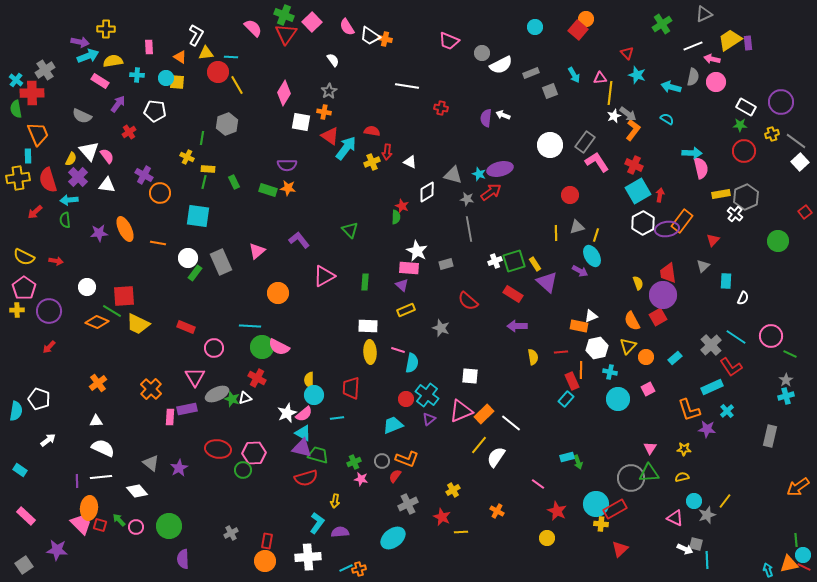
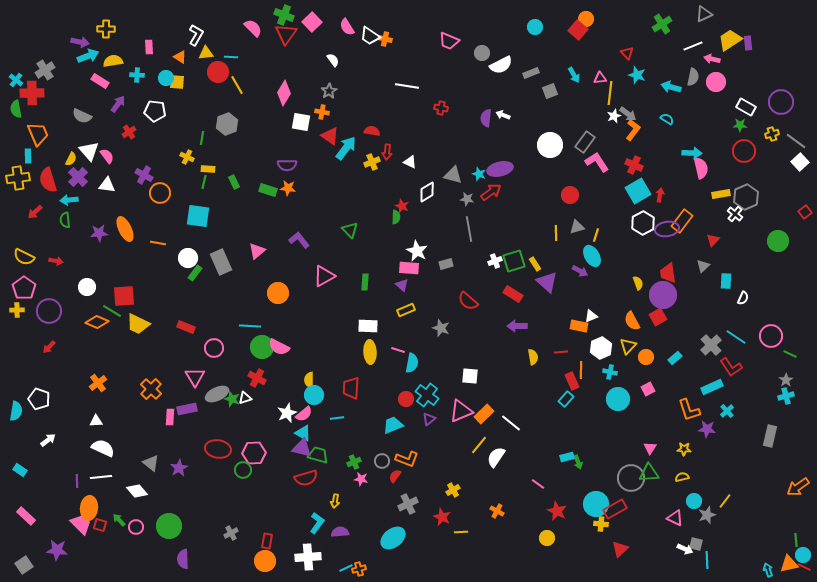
orange cross at (324, 112): moved 2 px left
white hexagon at (597, 348): moved 4 px right; rotated 10 degrees counterclockwise
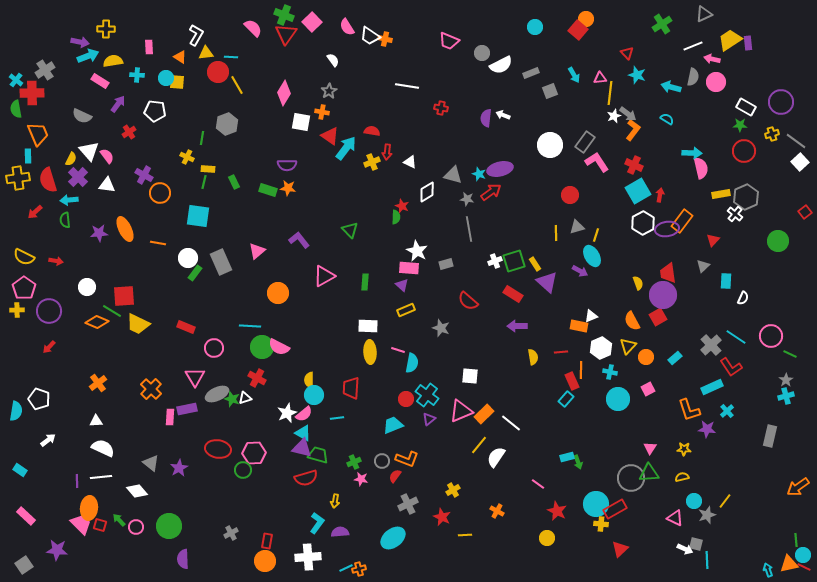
yellow line at (461, 532): moved 4 px right, 3 px down
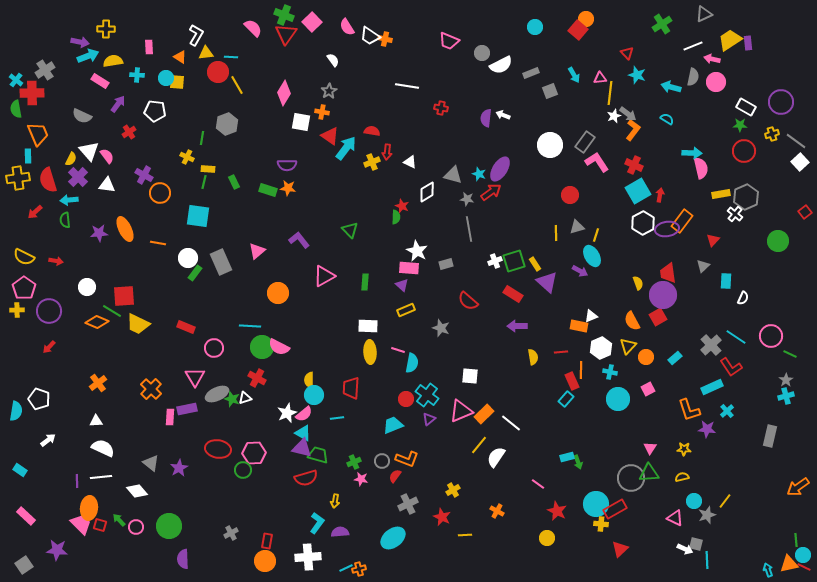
purple ellipse at (500, 169): rotated 45 degrees counterclockwise
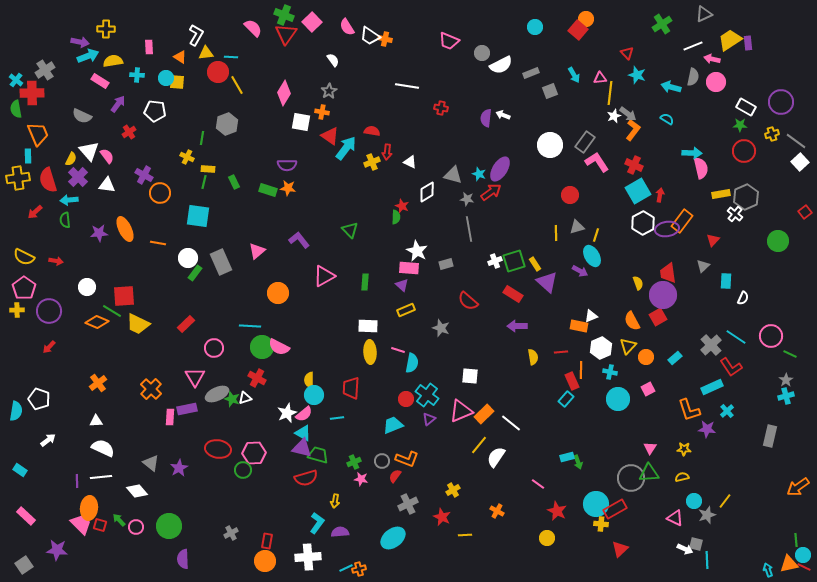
red rectangle at (186, 327): moved 3 px up; rotated 66 degrees counterclockwise
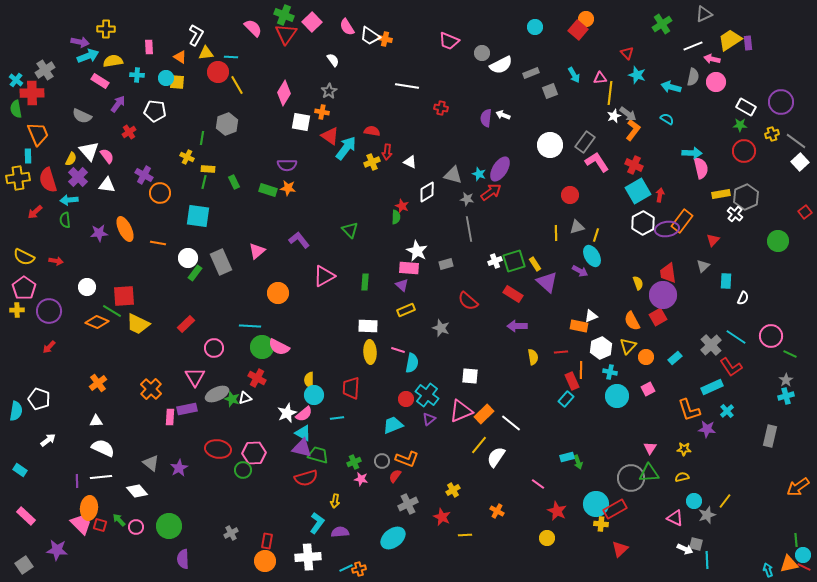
cyan circle at (618, 399): moved 1 px left, 3 px up
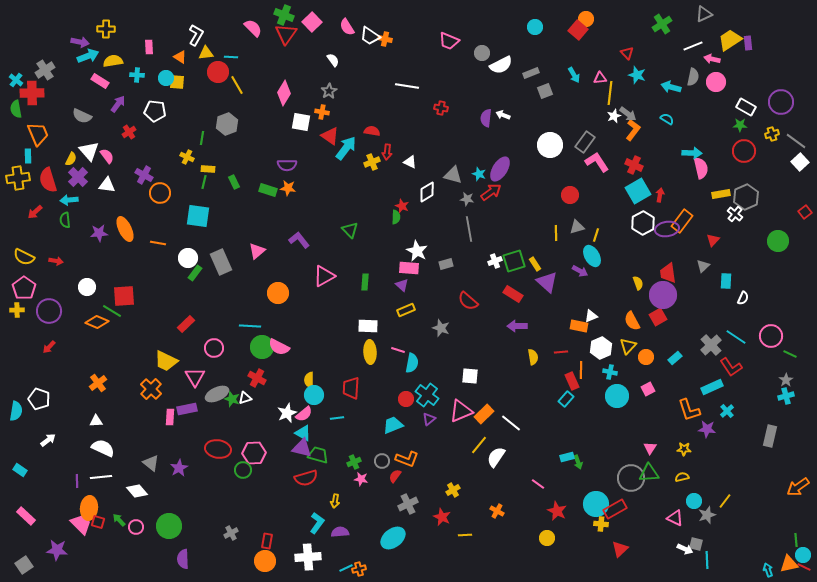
gray square at (550, 91): moved 5 px left
yellow trapezoid at (138, 324): moved 28 px right, 37 px down
red square at (100, 525): moved 2 px left, 3 px up
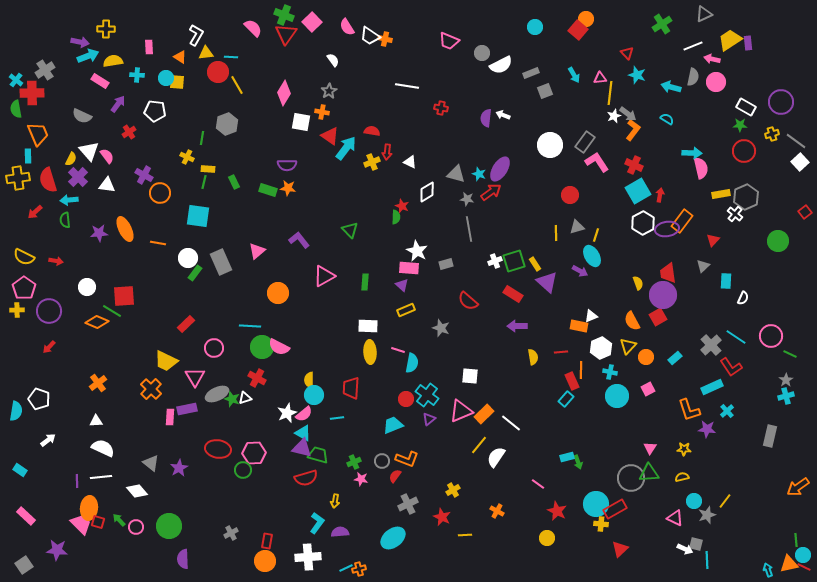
gray triangle at (453, 175): moved 3 px right, 1 px up
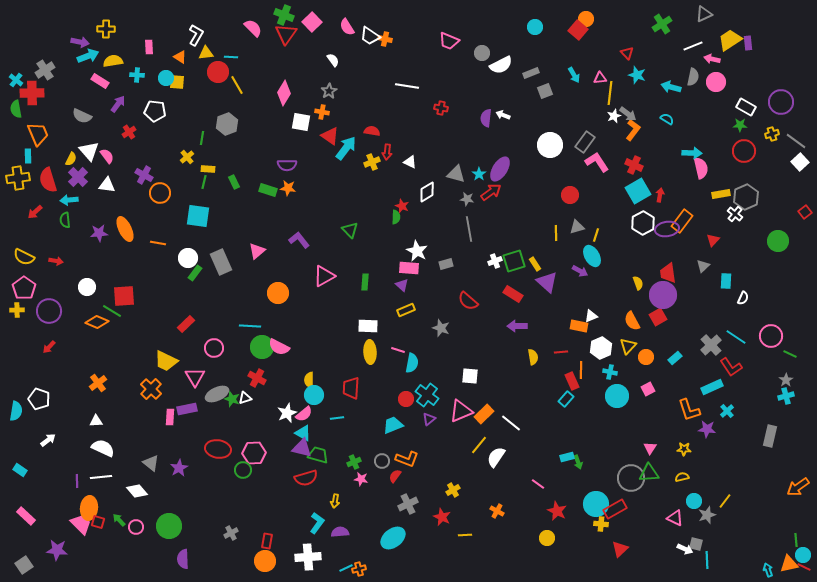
yellow cross at (187, 157): rotated 24 degrees clockwise
cyan star at (479, 174): rotated 16 degrees clockwise
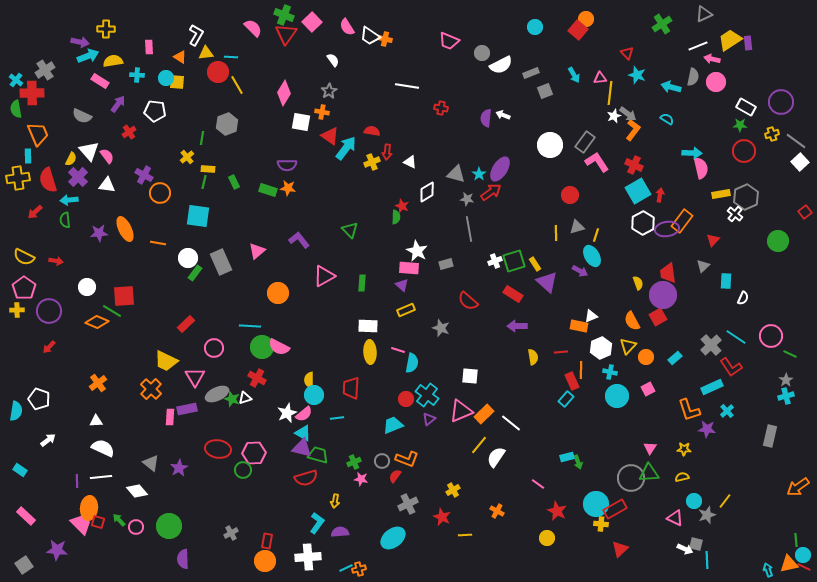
white line at (693, 46): moved 5 px right
green rectangle at (365, 282): moved 3 px left, 1 px down
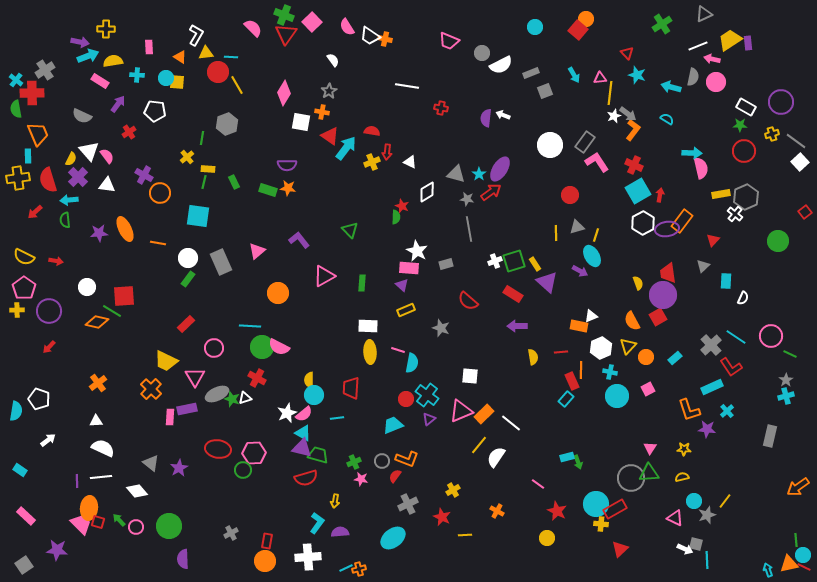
green rectangle at (195, 273): moved 7 px left, 6 px down
orange diamond at (97, 322): rotated 10 degrees counterclockwise
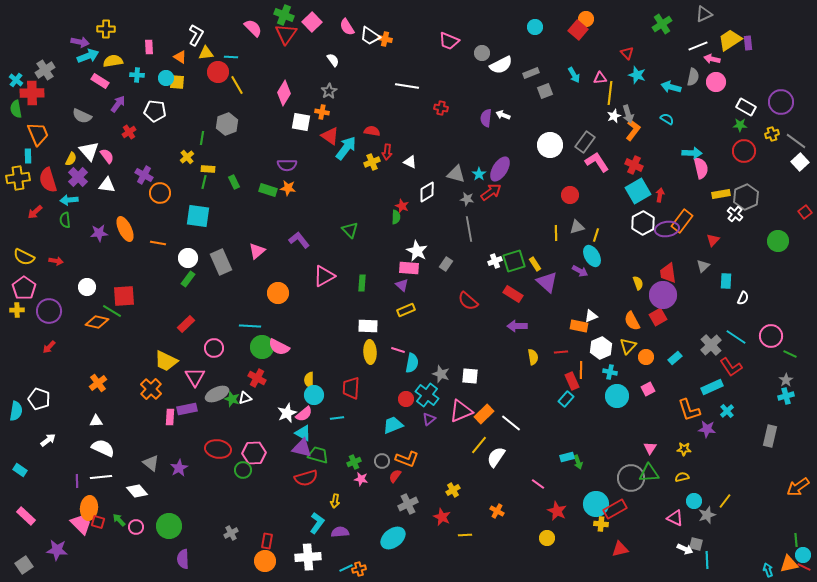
gray arrow at (628, 114): rotated 36 degrees clockwise
gray rectangle at (446, 264): rotated 40 degrees counterclockwise
gray star at (441, 328): moved 46 px down
red triangle at (620, 549): rotated 30 degrees clockwise
